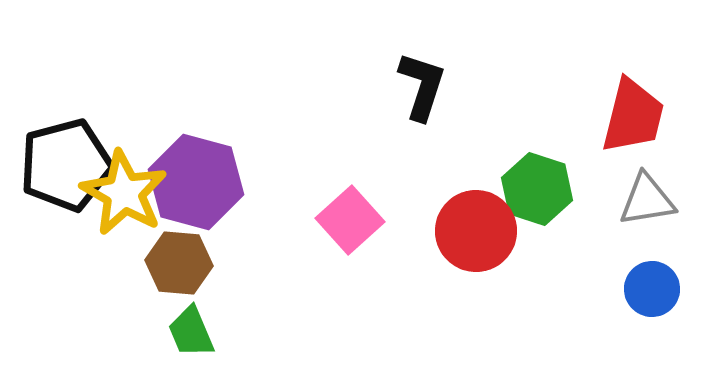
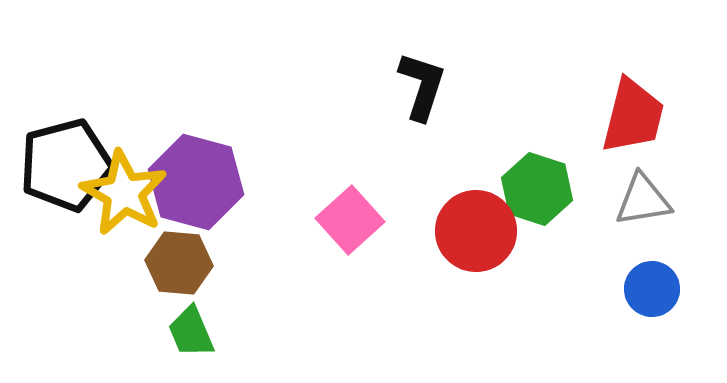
gray triangle: moved 4 px left
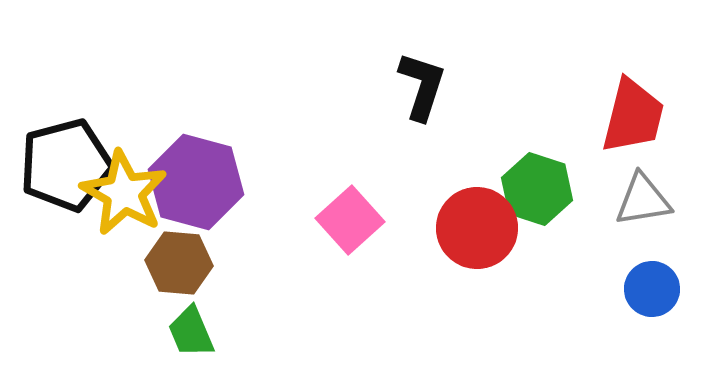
red circle: moved 1 px right, 3 px up
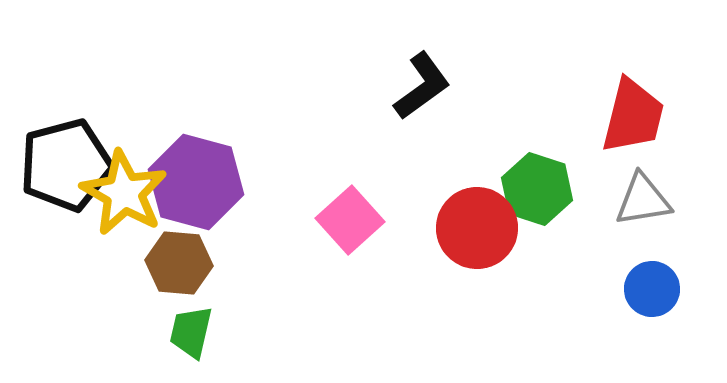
black L-shape: rotated 36 degrees clockwise
green trapezoid: rotated 36 degrees clockwise
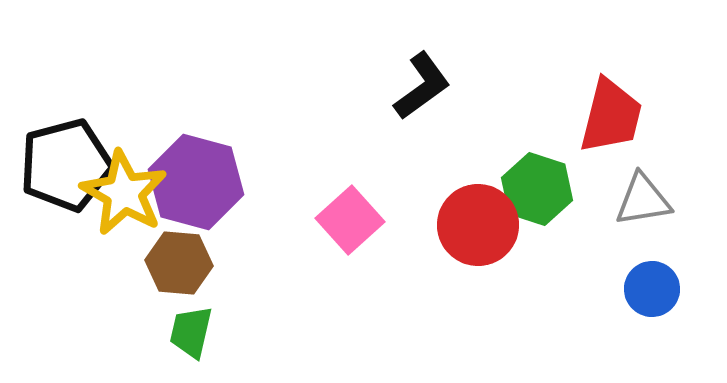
red trapezoid: moved 22 px left
red circle: moved 1 px right, 3 px up
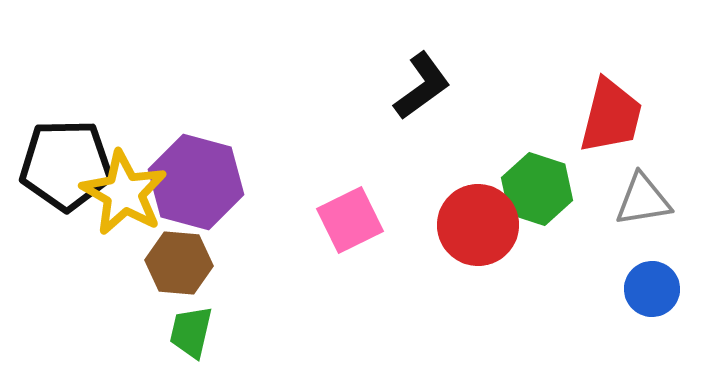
black pentagon: rotated 14 degrees clockwise
pink square: rotated 16 degrees clockwise
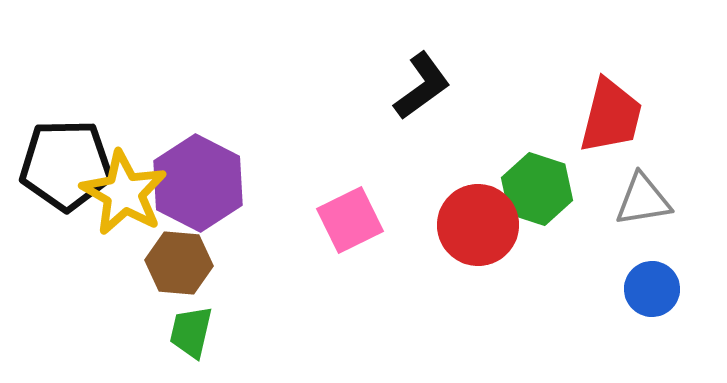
purple hexagon: moved 2 px right, 1 px down; rotated 12 degrees clockwise
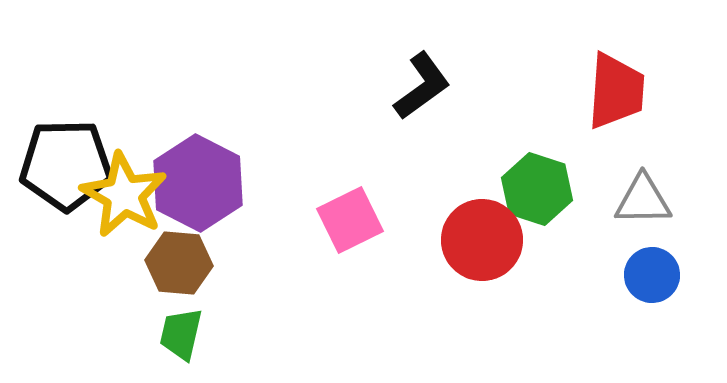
red trapezoid: moved 5 px right, 25 px up; rotated 10 degrees counterclockwise
yellow star: moved 2 px down
gray triangle: rotated 8 degrees clockwise
red circle: moved 4 px right, 15 px down
blue circle: moved 14 px up
green trapezoid: moved 10 px left, 2 px down
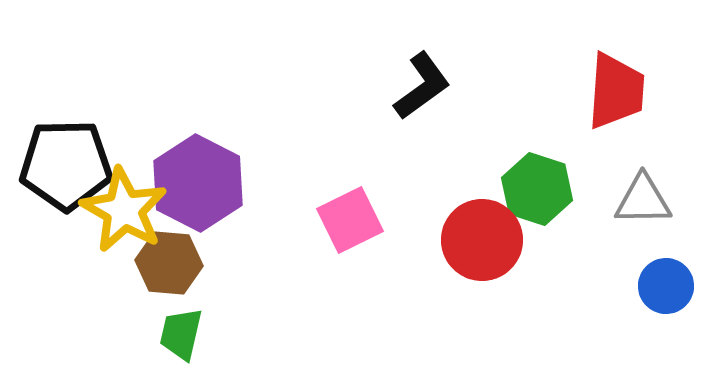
yellow star: moved 15 px down
brown hexagon: moved 10 px left
blue circle: moved 14 px right, 11 px down
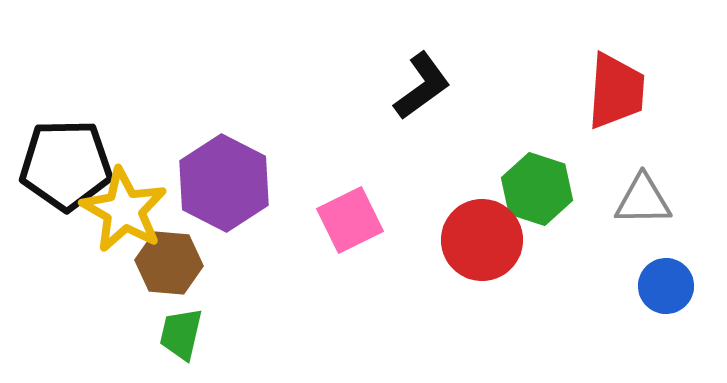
purple hexagon: moved 26 px right
